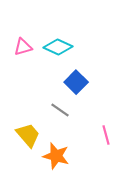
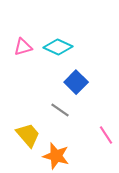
pink line: rotated 18 degrees counterclockwise
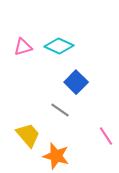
cyan diamond: moved 1 px right, 1 px up
pink line: moved 1 px down
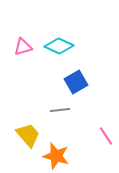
blue square: rotated 15 degrees clockwise
gray line: rotated 42 degrees counterclockwise
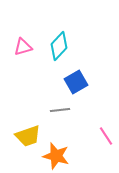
cyan diamond: rotated 72 degrees counterclockwise
yellow trapezoid: moved 1 px down; rotated 112 degrees clockwise
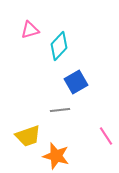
pink triangle: moved 7 px right, 17 px up
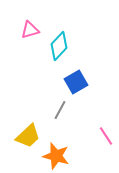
gray line: rotated 54 degrees counterclockwise
yellow trapezoid: rotated 24 degrees counterclockwise
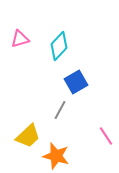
pink triangle: moved 10 px left, 9 px down
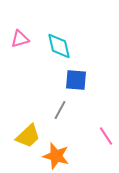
cyan diamond: rotated 56 degrees counterclockwise
blue square: moved 2 px up; rotated 35 degrees clockwise
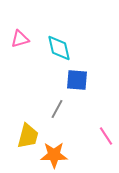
cyan diamond: moved 2 px down
blue square: moved 1 px right
gray line: moved 3 px left, 1 px up
yellow trapezoid: rotated 32 degrees counterclockwise
orange star: moved 2 px left, 1 px up; rotated 16 degrees counterclockwise
